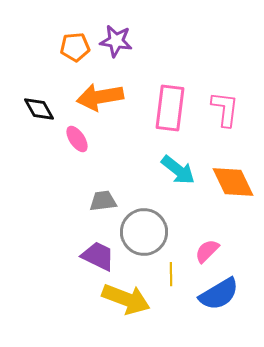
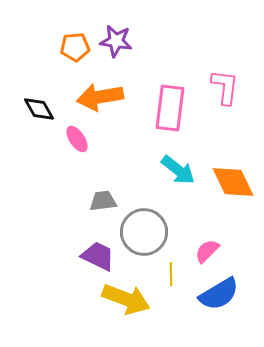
pink L-shape: moved 22 px up
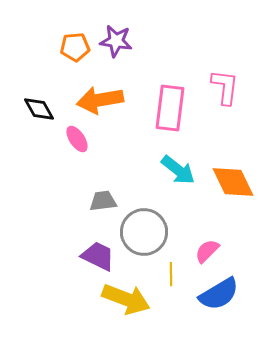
orange arrow: moved 3 px down
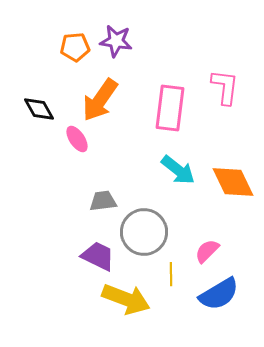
orange arrow: rotated 45 degrees counterclockwise
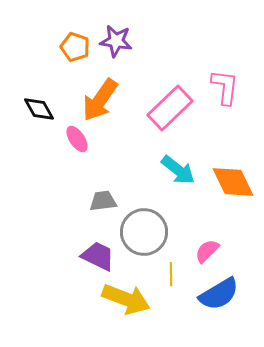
orange pentagon: rotated 24 degrees clockwise
pink rectangle: rotated 39 degrees clockwise
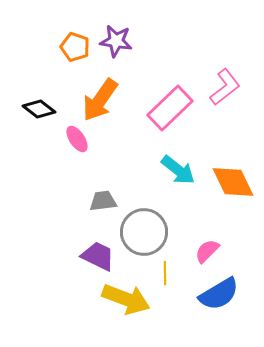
pink L-shape: rotated 45 degrees clockwise
black diamond: rotated 24 degrees counterclockwise
yellow line: moved 6 px left, 1 px up
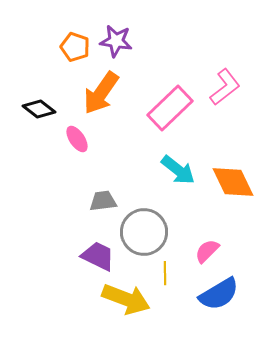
orange arrow: moved 1 px right, 7 px up
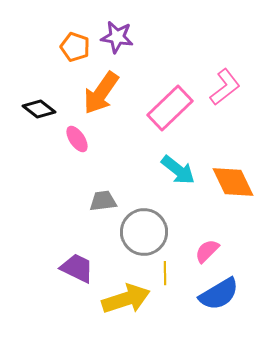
purple star: moved 1 px right, 4 px up
purple trapezoid: moved 21 px left, 12 px down
yellow arrow: rotated 39 degrees counterclockwise
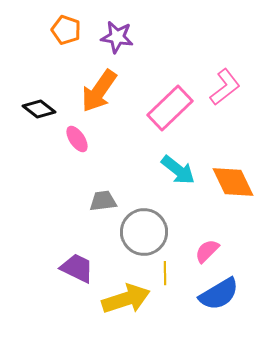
orange pentagon: moved 9 px left, 17 px up
orange arrow: moved 2 px left, 2 px up
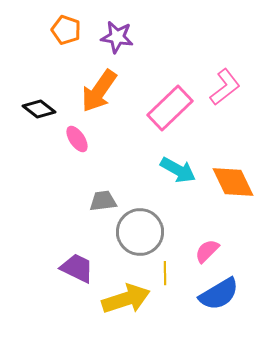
cyan arrow: rotated 9 degrees counterclockwise
gray circle: moved 4 px left
